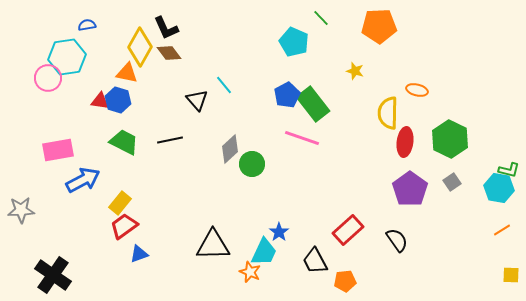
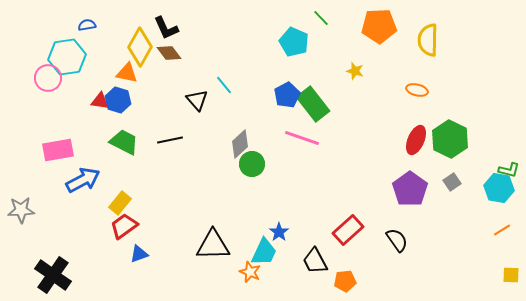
yellow semicircle at (388, 113): moved 40 px right, 73 px up
red ellipse at (405, 142): moved 11 px right, 2 px up; rotated 16 degrees clockwise
gray diamond at (230, 149): moved 10 px right, 5 px up
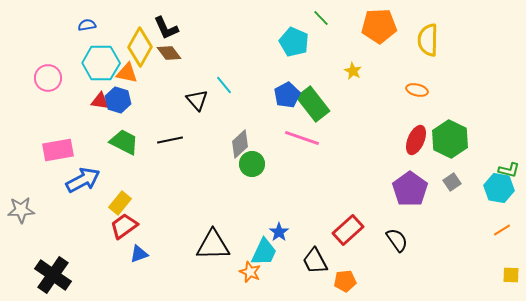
cyan hexagon at (67, 57): moved 34 px right, 6 px down; rotated 9 degrees clockwise
yellow star at (355, 71): moved 2 px left; rotated 12 degrees clockwise
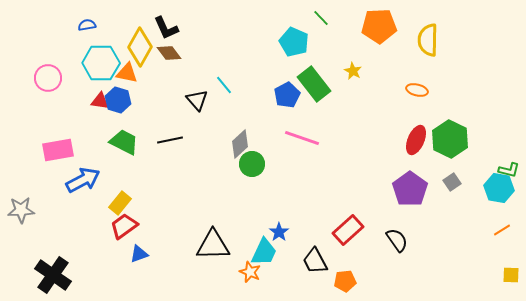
green rectangle at (313, 104): moved 1 px right, 20 px up
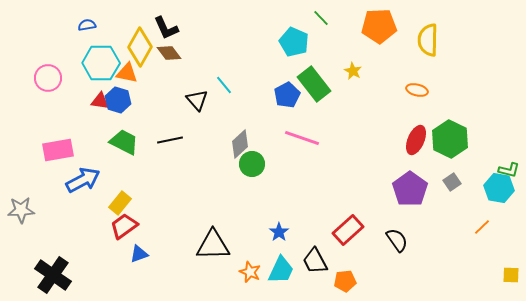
orange line at (502, 230): moved 20 px left, 3 px up; rotated 12 degrees counterclockwise
cyan trapezoid at (264, 252): moved 17 px right, 18 px down
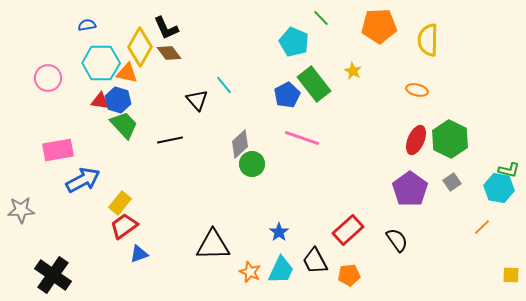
green trapezoid at (124, 142): moved 17 px up; rotated 20 degrees clockwise
orange pentagon at (345, 281): moved 4 px right, 6 px up
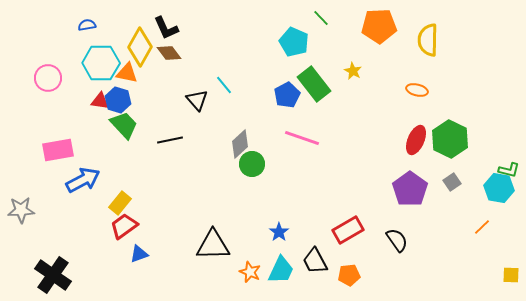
red rectangle at (348, 230): rotated 12 degrees clockwise
